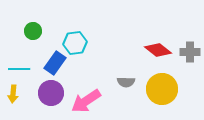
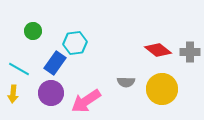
cyan line: rotated 30 degrees clockwise
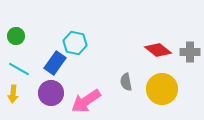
green circle: moved 17 px left, 5 px down
cyan hexagon: rotated 20 degrees clockwise
gray semicircle: rotated 78 degrees clockwise
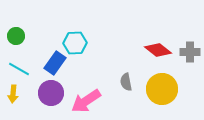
cyan hexagon: rotated 15 degrees counterclockwise
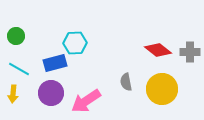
blue rectangle: rotated 40 degrees clockwise
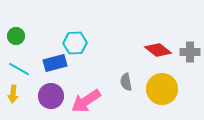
purple circle: moved 3 px down
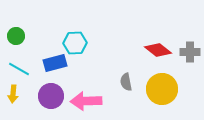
pink arrow: rotated 32 degrees clockwise
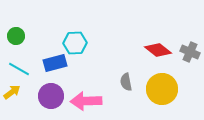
gray cross: rotated 24 degrees clockwise
yellow arrow: moved 1 px left, 2 px up; rotated 132 degrees counterclockwise
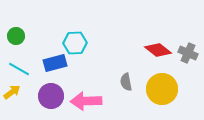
gray cross: moved 2 px left, 1 px down
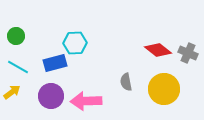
cyan line: moved 1 px left, 2 px up
yellow circle: moved 2 px right
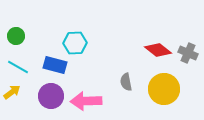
blue rectangle: moved 2 px down; rotated 30 degrees clockwise
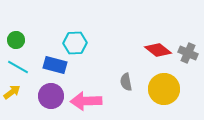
green circle: moved 4 px down
